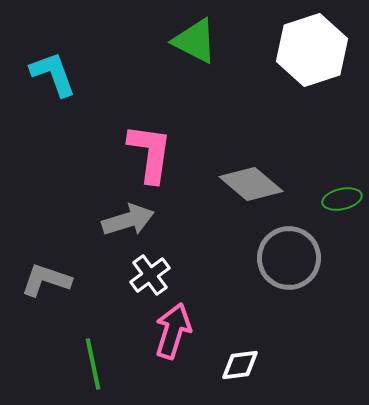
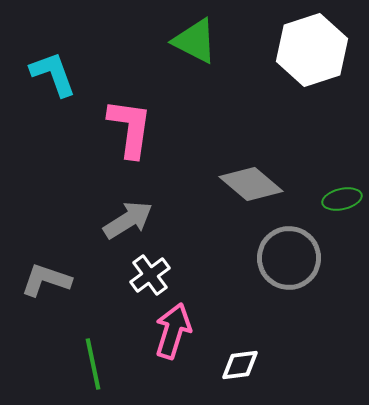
pink L-shape: moved 20 px left, 25 px up
gray arrow: rotated 15 degrees counterclockwise
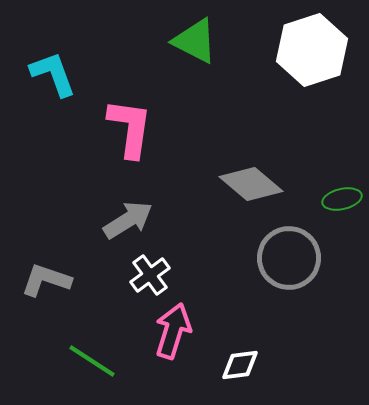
green line: moved 1 px left, 3 px up; rotated 45 degrees counterclockwise
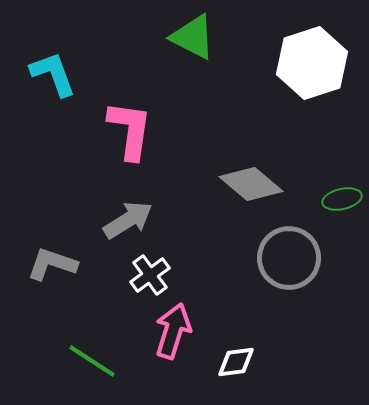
green triangle: moved 2 px left, 4 px up
white hexagon: moved 13 px down
pink L-shape: moved 2 px down
gray L-shape: moved 6 px right, 16 px up
white diamond: moved 4 px left, 3 px up
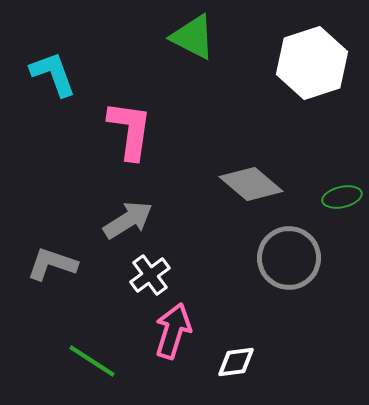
green ellipse: moved 2 px up
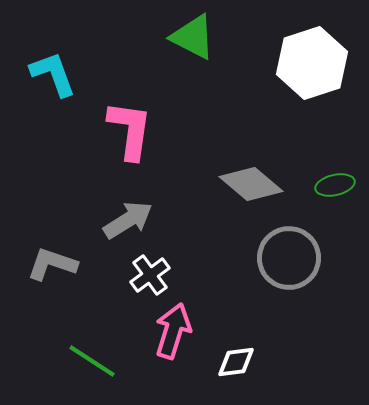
green ellipse: moved 7 px left, 12 px up
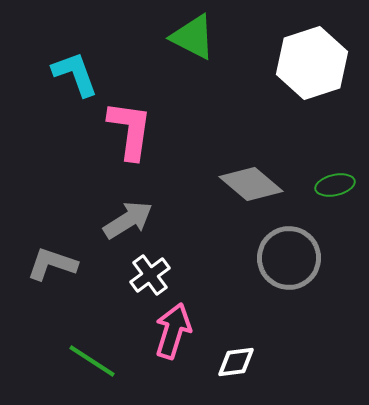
cyan L-shape: moved 22 px right
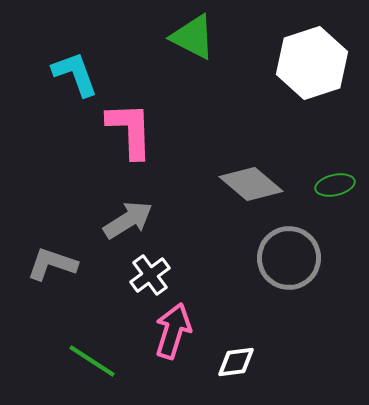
pink L-shape: rotated 10 degrees counterclockwise
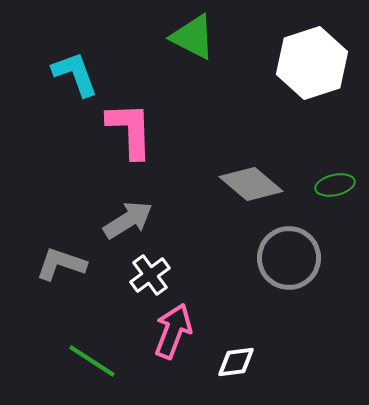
gray L-shape: moved 9 px right
pink arrow: rotated 4 degrees clockwise
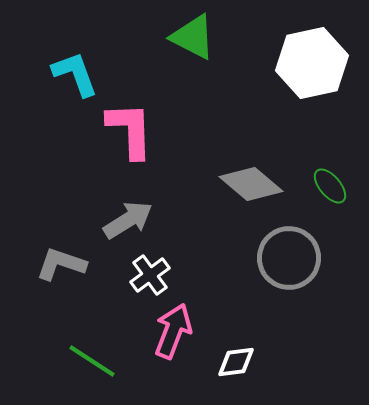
white hexagon: rotated 6 degrees clockwise
green ellipse: moved 5 px left, 1 px down; rotated 63 degrees clockwise
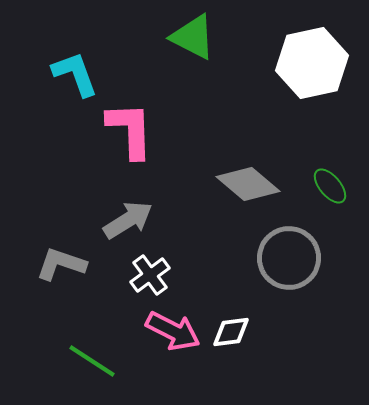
gray diamond: moved 3 px left
pink arrow: rotated 96 degrees clockwise
white diamond: moved 5 px left, 30 px up
